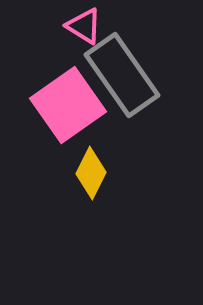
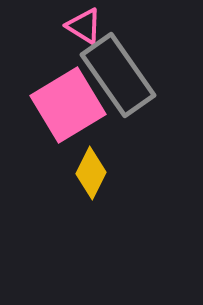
gray rectangle: moved 4 px left
pink square: rotated 4 degrees clockwise
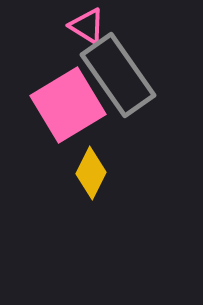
pink triangle: moved 3 px right
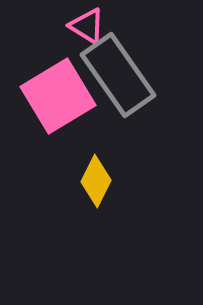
pink square: moved 10 px left, 9 px up
yellow diamond: moved 5 px right, 8 px down
